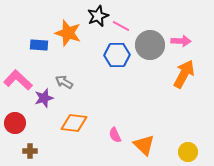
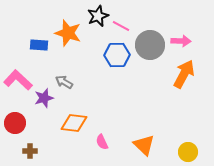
pink semicircle: moved 13 px left, 7 px down
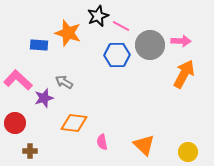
pink semicircle: rotated 14 degrees clockwise
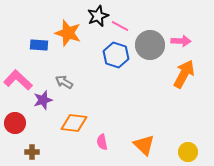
pink line: moved 1 px left
blue hexagon: moved 1 px left; rotated 20 degrees clockwise
purple star: moved 1 px left, 2 px down
brown cross: moved 2 px right, 1 px down
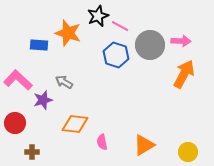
orange diamond: moved 1 px right, 1 px down
orange triangle: rotated 45 degrees clockwise
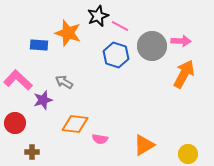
gray circle: moved 2 px right, 1 px down
pink semicircle: moved 2 px left, 3 px up; rotated 70 degrees counterclockwise
yellow circle: moved 2 px down
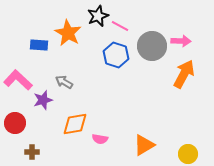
orange star: rotated 12 degrees clockwise
orange diamond: rotated 16 degrees counterclockwise
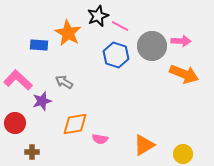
orange arrow: rotated 84 degrees clockwise
purple star: moved 1 px left, 1 px down
yellow circle: moved 5 px left
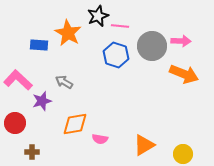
pink line: rotated 24 degrees counterclockwise
